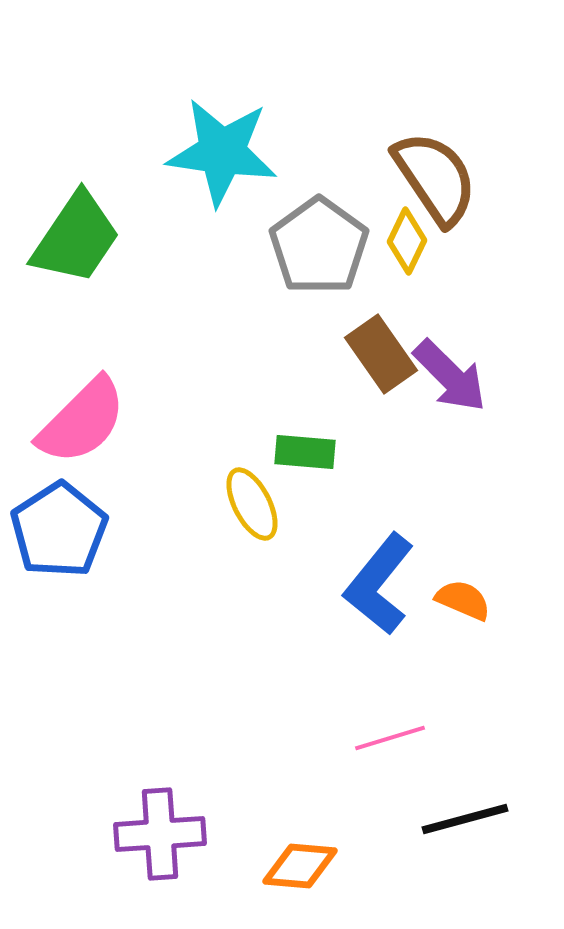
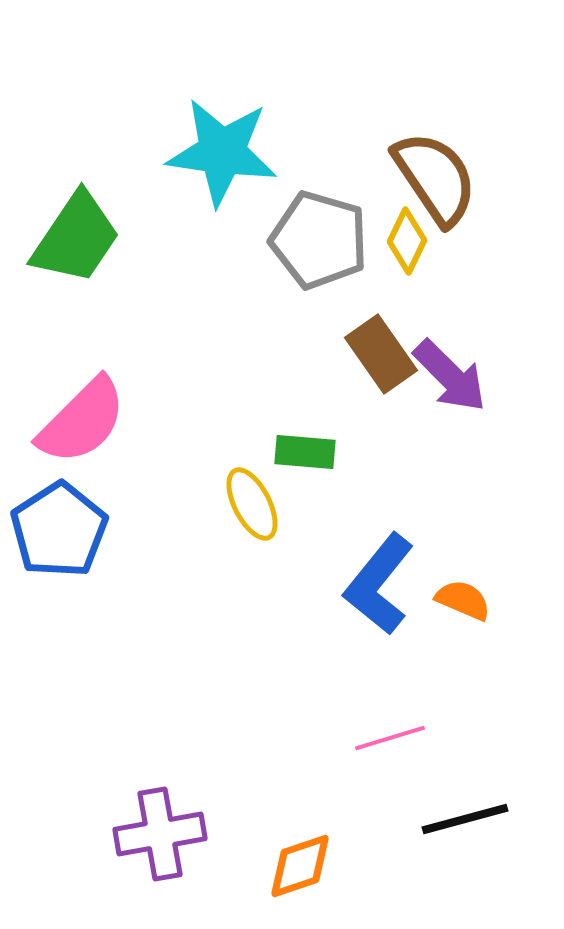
gray pentagon: moved 6 px up; rotated 20 degrees counterclockwise
purple cross: rotated 6 degrees counterclockwise
orange diamond: rotated 24 degrees counterclockwise
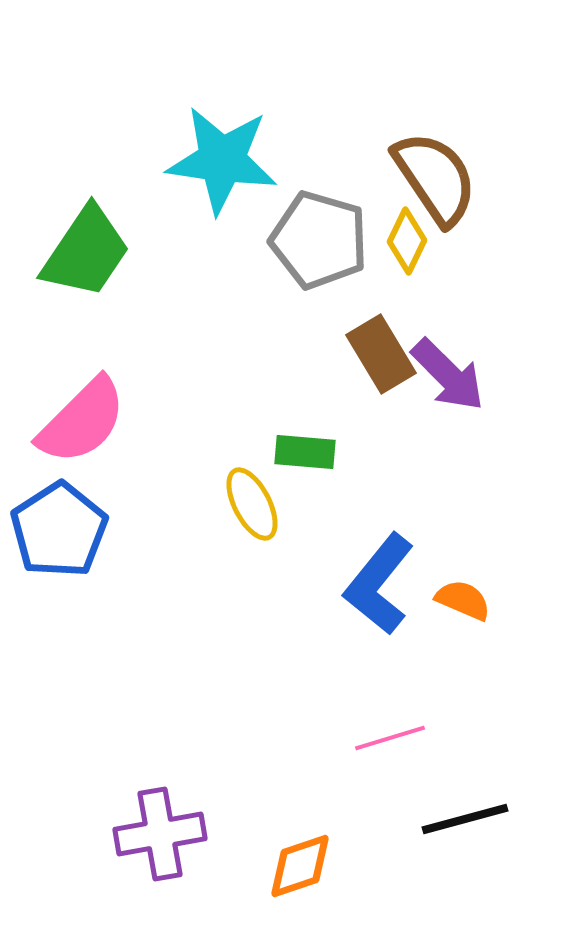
cyan star: moved 8 px down
green trapezoid: moved 10 px right, 14 px down
brown rectangle: rotated 4 degrees clockwise
purple arrow: moved 2 px left, 1 px up
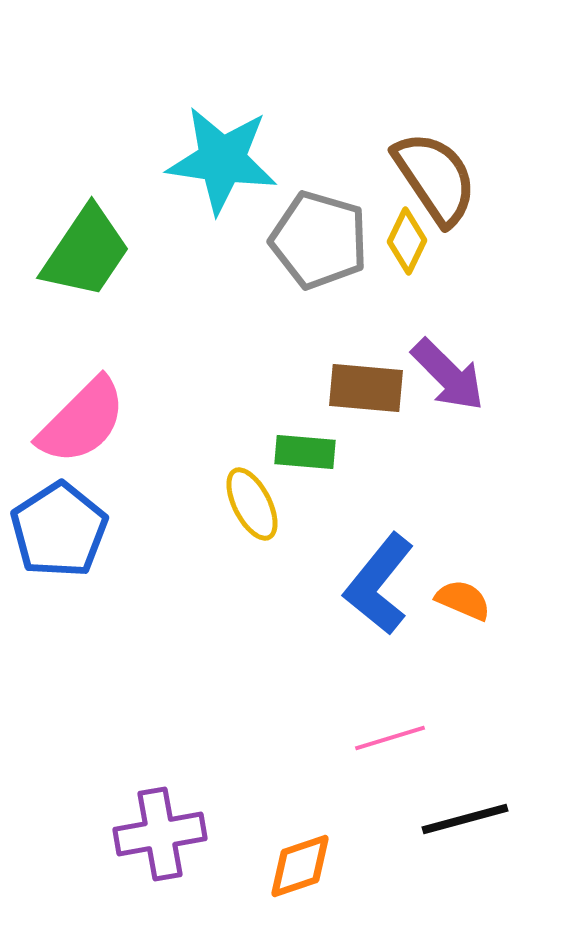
brown rectangle: moved 15 px left, 34 px down; rotated 54 degrees counterclockwise
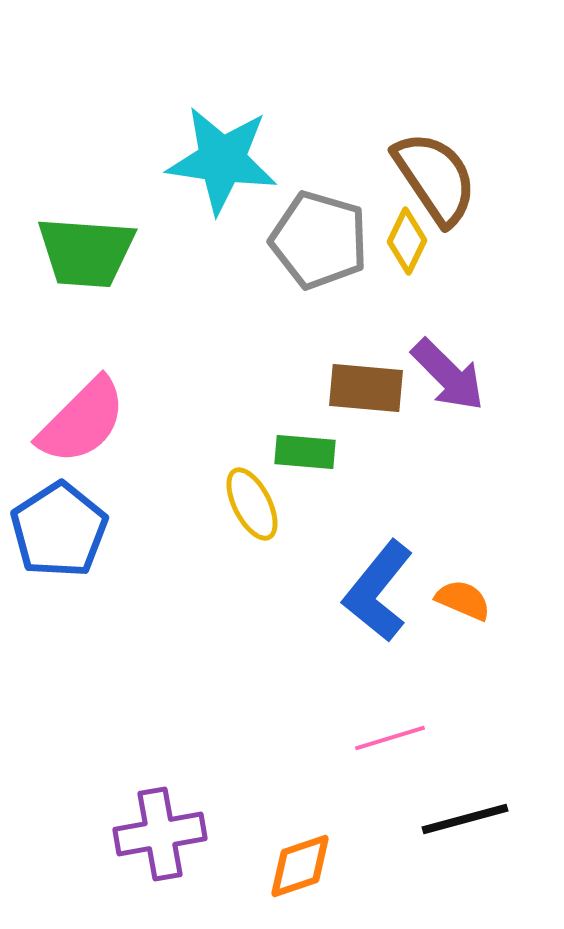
green trapezoid: rotated 60 degrees clockwise
blue L-shape: moved 1 px left, 7 px down
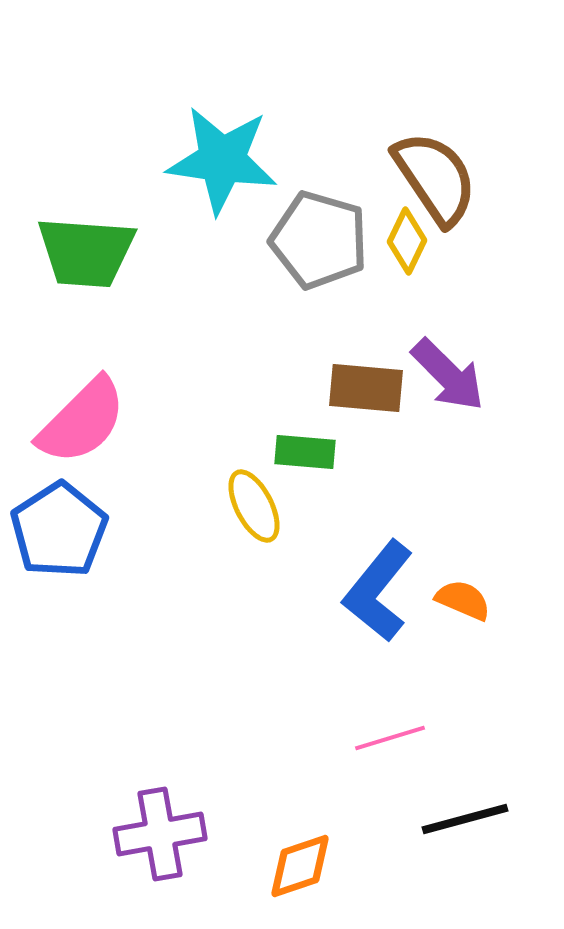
yellow ellipse: moved 2 px right, 2 px down
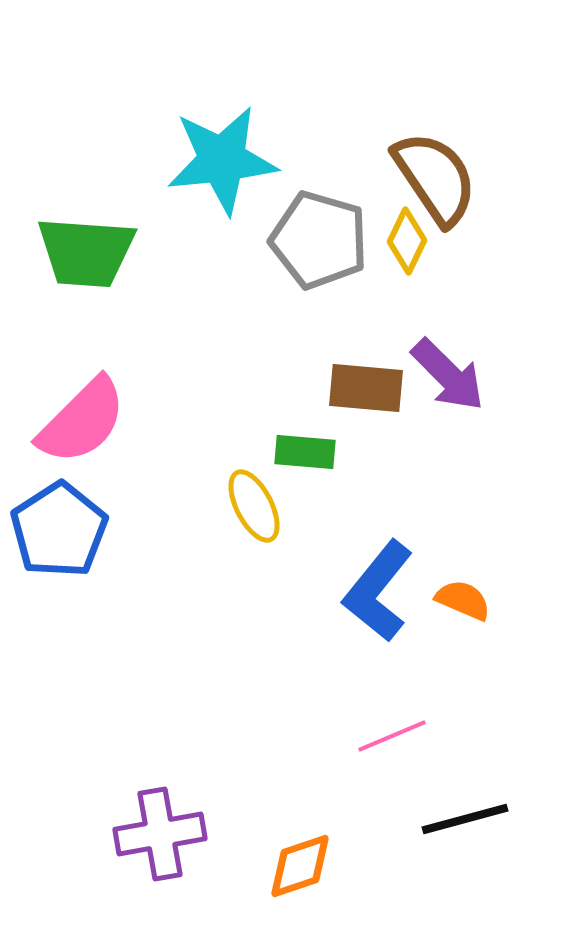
cyan star: rotated 14 degrees counterclockwise
pink line: moved 2 px right, 2 px up; rotated 6 degrees counterclockwise
